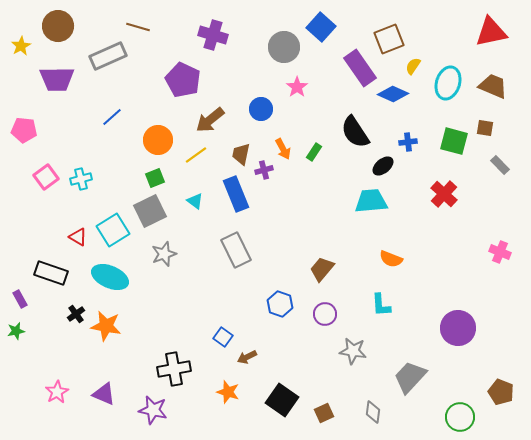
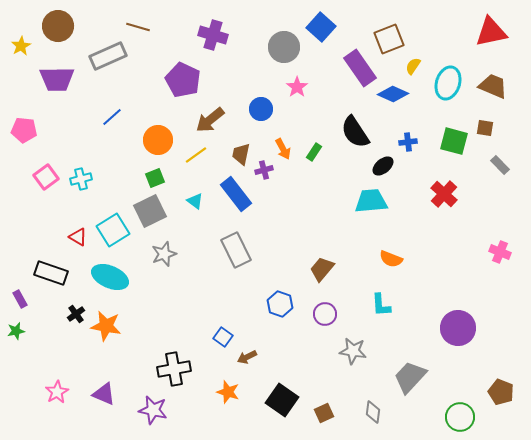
blue rectangle at (236, 194): rotated 16 degrees counterclockwise
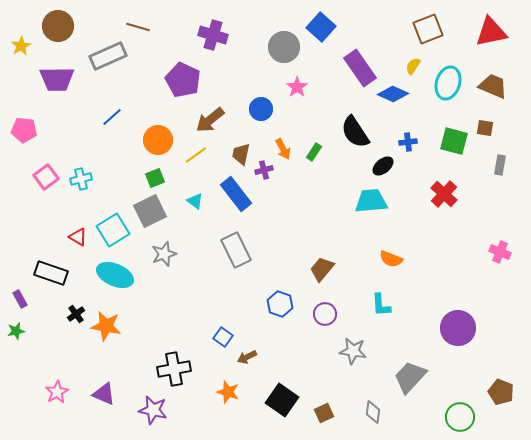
brown square at (389, 39): moved 39 px right, 10 px up
gray rectangle at (500, 165): rotated 54 degrees clockwise
cyan ellipse at (110, 277): moved 5 px right, 2 px up
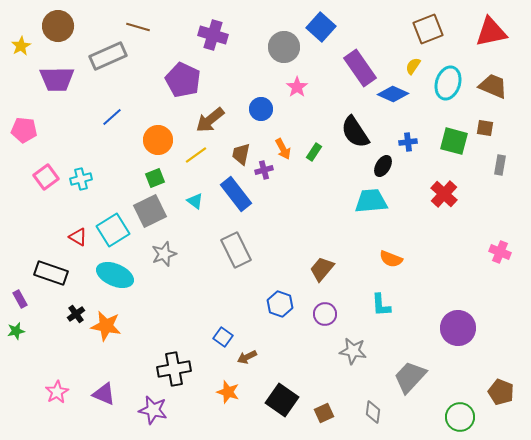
black ellipse at (383, 166): rotated 20 degrees counterclockwise
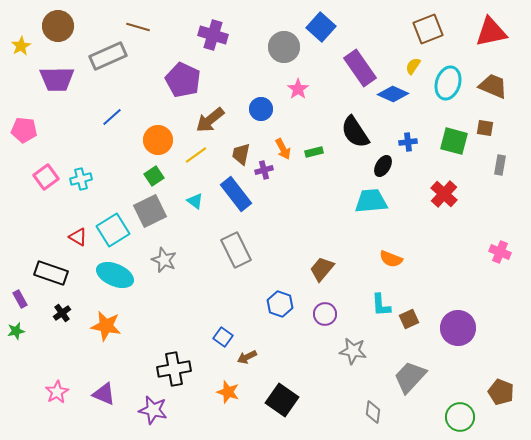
pink star at (297, 87): moved 1 px right, 2 px down
green rectangle at (314, 152): rotated 42 degrees clockwise
green square at (155, 178): moved 1 px left, 2 px up; rotated 12 degrees counterclockwise
gray star at (164, 254): moved 6 px down; rotated 30 degrees counterclockwise
black cross at (76, 314): moved 14 px left, 1 px up
brown square at (324, 413): moved 85 px right, 94 px up
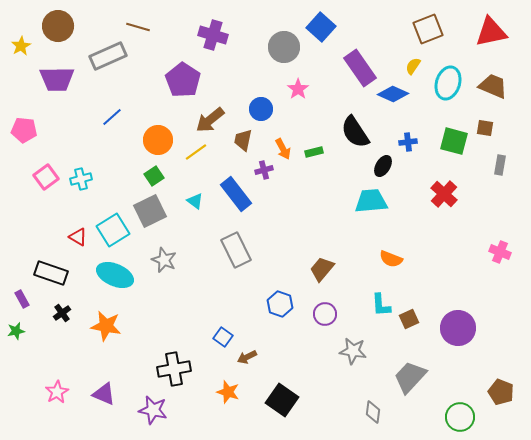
purple pentagon at (183, 80): rotated 8 degrees clockwise
brown trapezoid at (241, 154): moved 2 px right, 14 px up
yellow line at (196, 155): moved 3 px up
purple rectangle at (20, 299): moved 2 px right
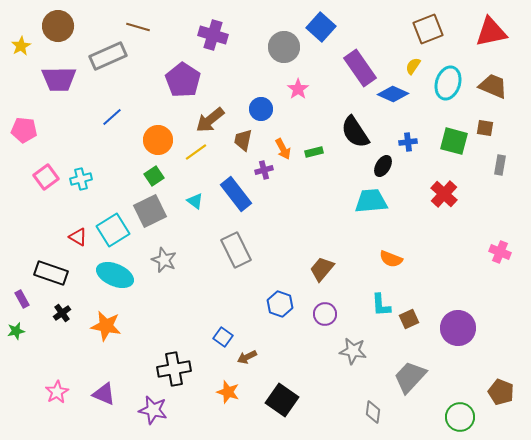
purple trapezoid at (57, 79): moved 2 px right
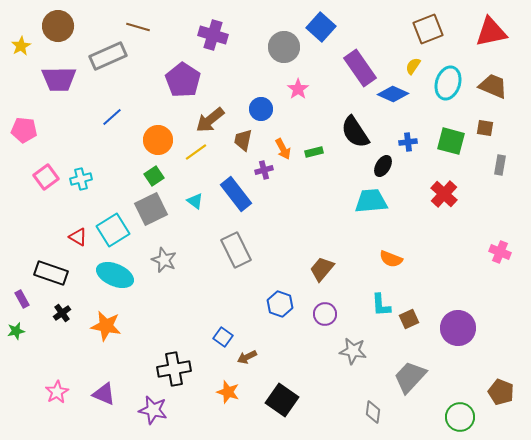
green square at (454, 141): moved 3 px left
gray square at (150, 211): moved 1 px right, 2 px up
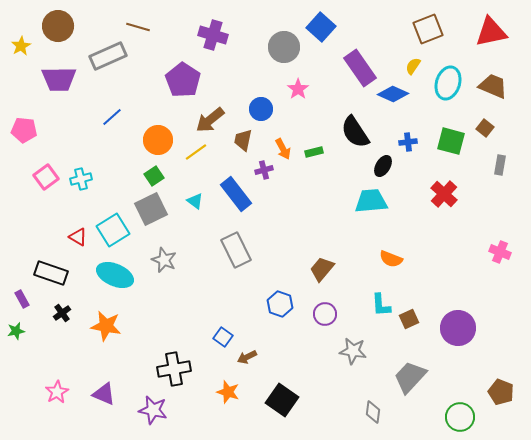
brown square at (485, 128): rotated 30 degrees clockwise
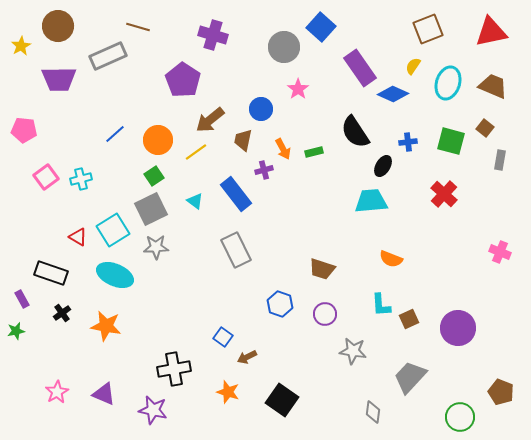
blue line at (112, 117): moved 3 px right, 17 px down
gray rectangle at (500, 165): moved 5 px up
gray star at (164, 260): moved 8 px left, 13 px up; rotated 25 degrees counterclockwise
brown trapezoid at (322, 269): rotated 112 degrees counterclockwise
